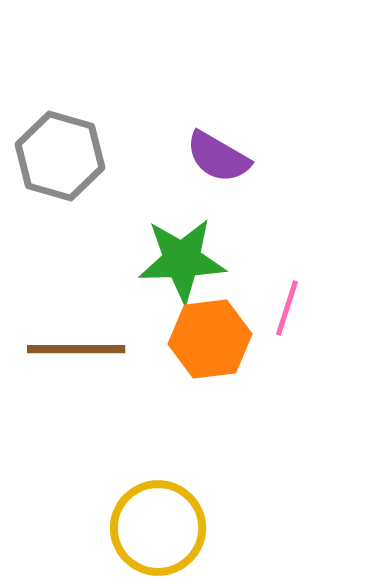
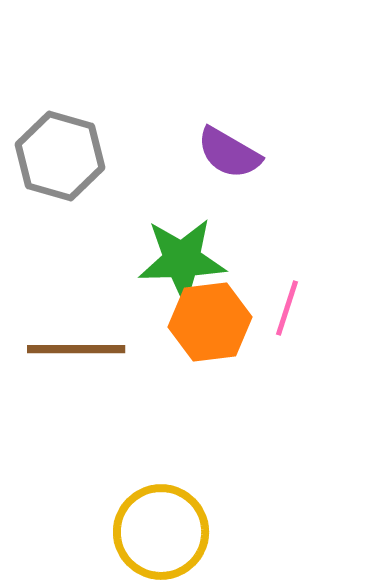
purple semicircle: moved 11 px right, 4 px up
orange hexagon: moved 17 px up
yellow circle: moved 3 px right, 4 px down
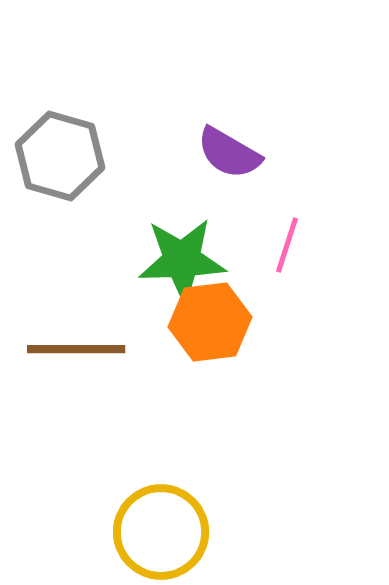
pink line: moved 63 px up
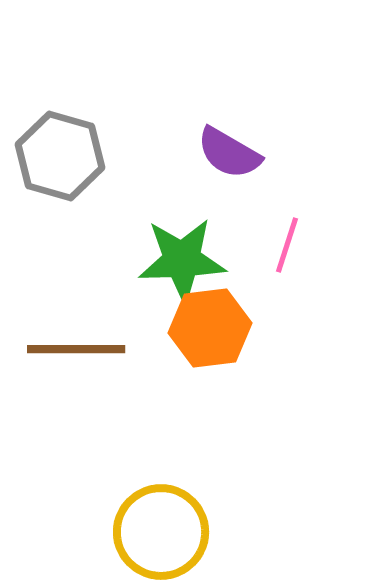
orange hexagon: moved 6 px down
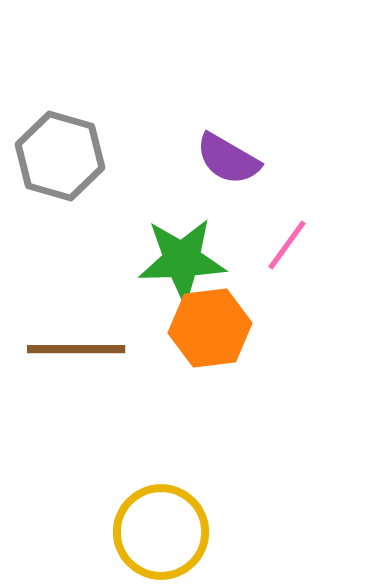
purple semicircle: moved 1 px left, 6 px down
pink line: rotated 18 degrees clockwise
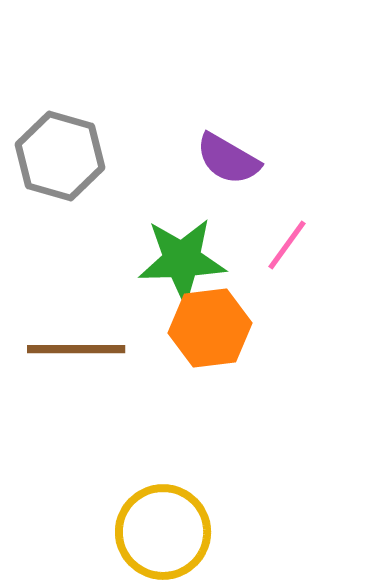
yellow circle: moved 2 px right
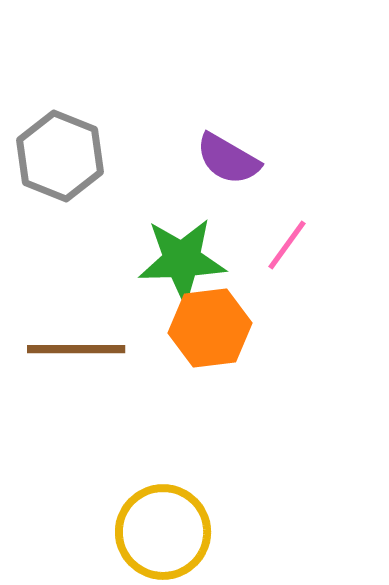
gray hexagon: rotated 6 degrees clockwise
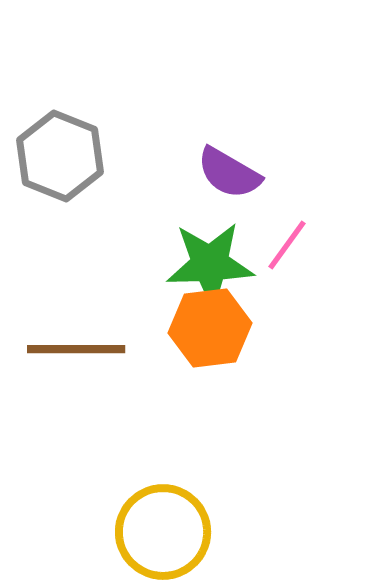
purple semicircle: moved 1 px right, 14 px down
green star: moved 28 px right, 4 px down
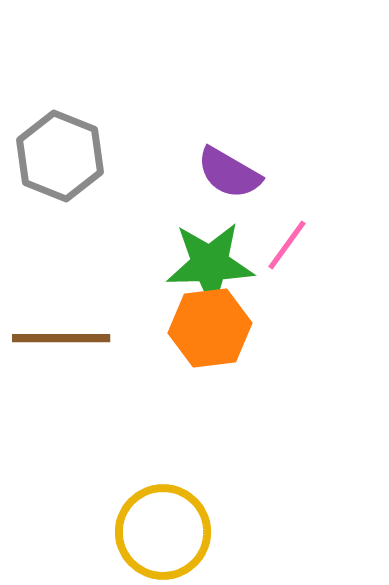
brown line: moved 15 px left, 11 px up
